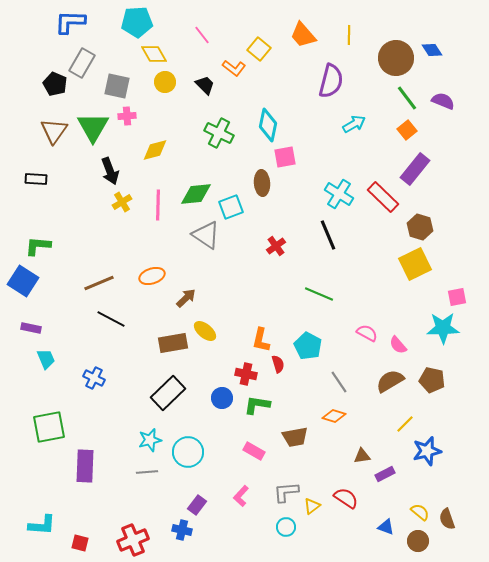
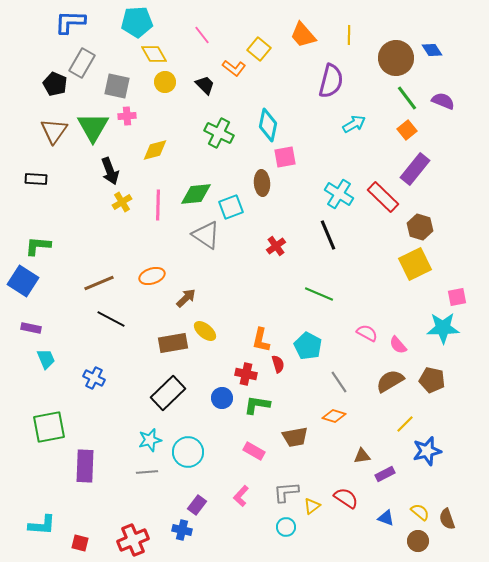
blue triangle at (386, 527): moved 9 px up
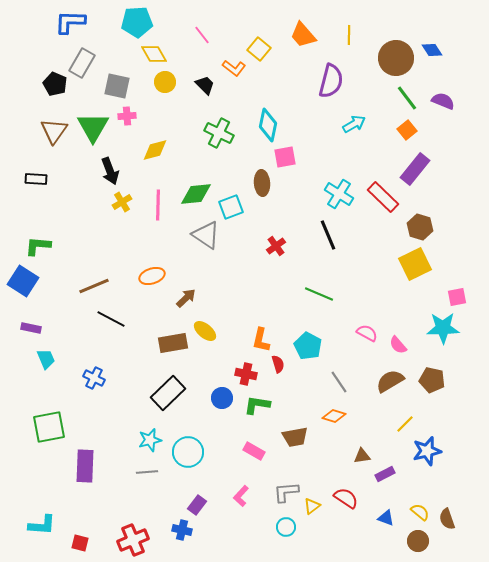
brown line at (99, 283): moved 5 px left, 3 px down
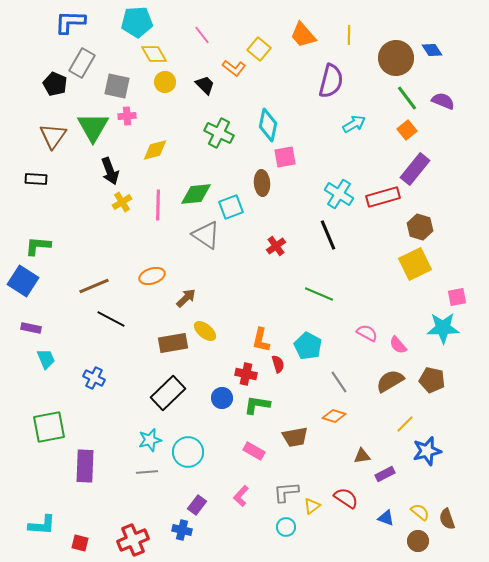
brown triangle at (54, 131): moved 1 px left, 5 px down
red rectangle at (383, 197): rotated 60 degrees counterclockwise
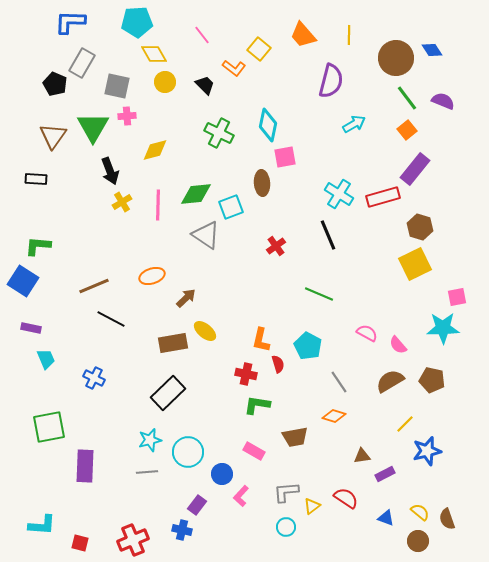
blue circle at (222, 398): moved 76 px down
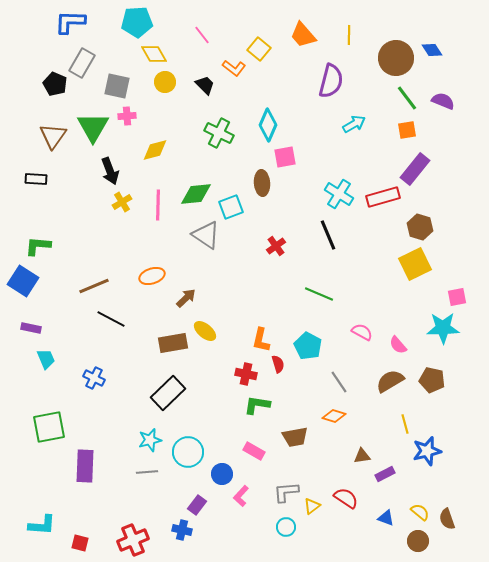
cyan diamond at (268, 125): rotated 12 degrees clockwise
orange square at (407, 130): rotated 30 degrees clockwise
pink semicircle at (367, 333): moved 5 px left, 1 px up
yellow line at (405, 424): rotated 60 degrees counterclockwise
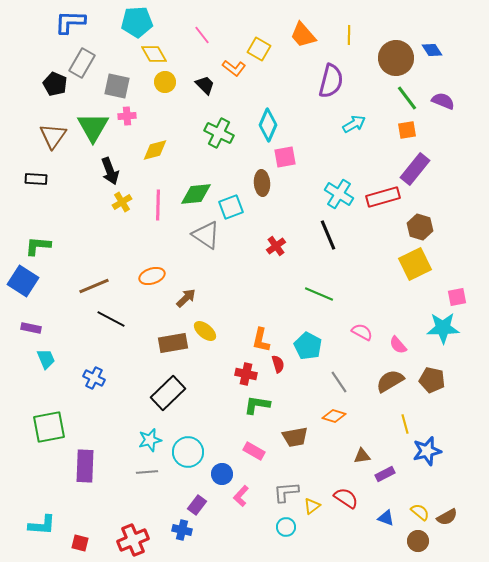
yellow square at (259, 49): rotated 10 degrees counterclockwise
brown semicircle at (447, 519): moved 2 px up; rotated 100 degrees counterclockwise
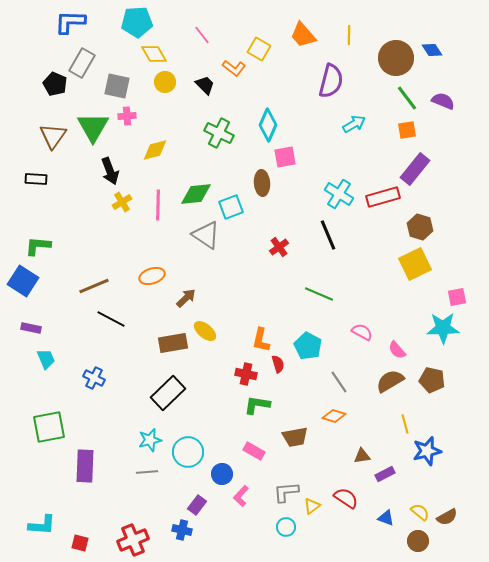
red cross at (276, 246): moved 3 px right, 1 px down
pink semicircle at (398, 345): moved 1 px left, 5 px down
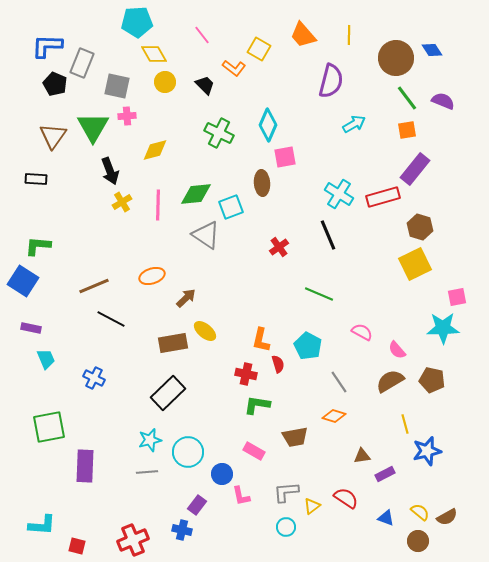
blue L-shape at (70, 22): moved 23 px left, 24 px down
gray rectangle at (82, 63): rotated 8 degrees counterclockwise
pink L-shape at (241, 496): rotated 55 degrees counterclockwise
red square at (80, 543): moved 3 px left, 3 px down
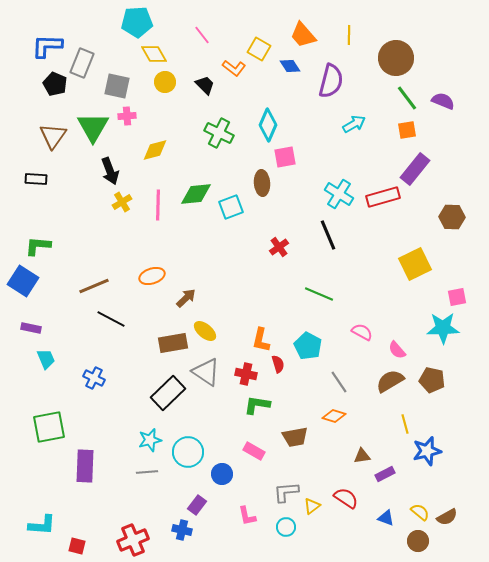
blue diamond at (432, 50): moved 142 px left, 16 px down
brown hexagon at (420, 227): moved 32 px right, 10 px up; rotated 15 degrees counterclockwise
gray triangle at (206, 235): moved 137 px down
pink L-shape at (241, 496): moved 6 px right, 20 px down
